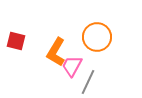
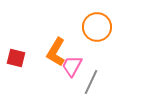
orange circle: moved 10 px up
red square: moved 17 px down
gray line: moved 3 px right
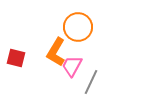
orange circle: moved 19 px left
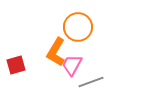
red square: moved 7 px down; rotated 30 degrees counterclockwise
pink trapezoid: moved 1 px up
gray line: rotated 45 degrees clockwise
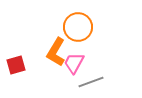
pink trapezoid: moved 2 px right, 2 px up
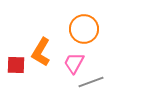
orange circle: moved 6 px right, 2 px down
orange L-shape: moved 15 px left
red square: rotated 18 degrees clockwise
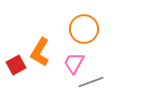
orange L-shape: moved 1 px left
red square: rotated 30 degrees counterclockwise
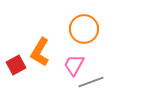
pink trapezoid: moved 2 px down
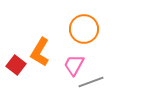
red square: rotated 24 degrees counterclockwise
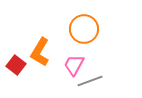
gray line: moved 1 px left, 1 px up
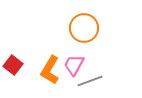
orange circle: moved 1 px up
orange L-shape: moved 10 px right, 18 px down
red square: moved 3 px left
